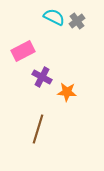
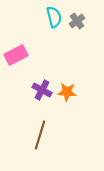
cyan semicircle: rotated 50 degrees clockwise
pink rectangle: moved 7 px left, 4 px down
purple cross: moved 13 px down
brown line: moved 2 px right, 6 px down
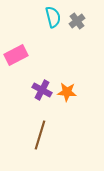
cyan semicircle: moved 1 px left
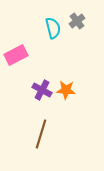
cyan semicircle: moved 11 px down
orange star: moved 1 px left, 2 px up
brown line: moved 1 px right, 1 px up
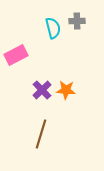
gray cross: rotated 35 degrees clockwise
purple cross: rotated 18 degrees clockwise
